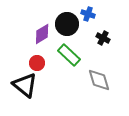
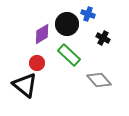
gray diamond: rotated 25 degrees counterclockwise
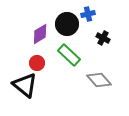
blue cross: rotated 32 degrees counterclockwise
purple diamond: moved 2 px left
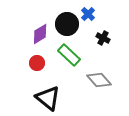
blue cross: rotated 32 degrees counterclockwise
black triangle: moved 23 px right, 13 px down
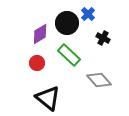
black circle: moved 1 px up
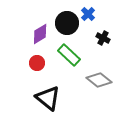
gray diamond: rotated 10 degrees counterclockwise
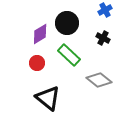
blue cross: moved 17 px right, 4 px up; rotated 16 degrees clockwise
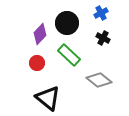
blue cross: moved 4 px left, 3 px down
purple diamond: rotated 15 degrees counterclockwise
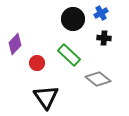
black circle: moved 6 px right, 4 px up
purple diamond: moved 25 px left, 10 px down
black cross: moved 1 px right; rotated 24 degrees counterclockwise
gray diamond: moved 1 px left, 1 px up
black triangle: moved 2 px left, 1 px up; rotated 16 degrees clockwise
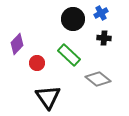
purple diamond: moved 2 px right
black triangle: moved 2 px right
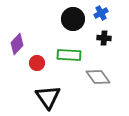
green rectangle: rotated 40 degrees counterclockwise
gray diamond: moved 2 px up; rotated 15 degrees clockwise
